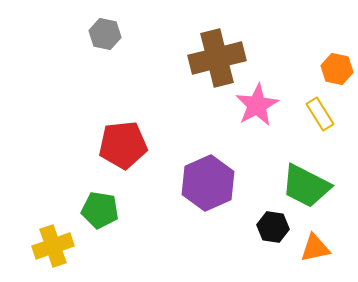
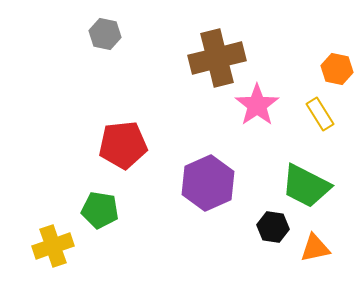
pink star: rotated 6 degrees counterclockwise
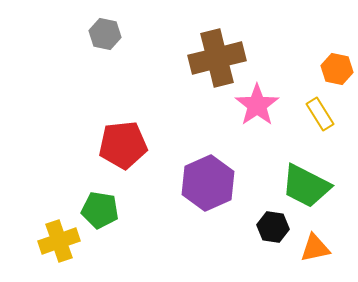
yellow cross: moved 6 px right, 5 px up
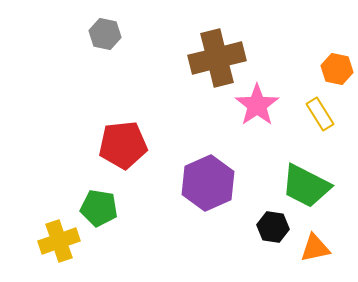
green pentagon: moved 1 px left, 2 px up
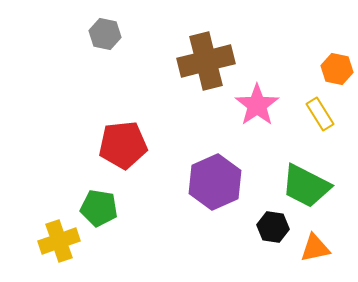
brown cross: moved 11 px left, 3 px down
purple hexagon: moved 7 px right, 1 px up
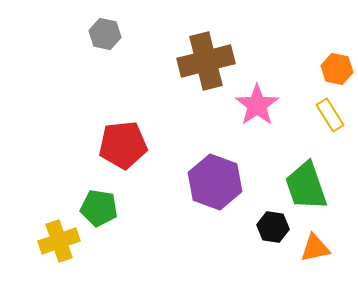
yellow rectangle: moved 10 px right, 1 px down
purple hexagon: rotated 16 degrees counterclockwise
green trapezoid: rotated 44 degrees clockwise
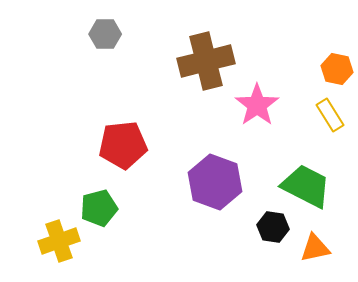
gray hexagon: rotated 12 degrees counterclockwise
green trapezoid: rotated 136 degrees clockwise
green pentagon: rotated 24 degrees counterclockwise
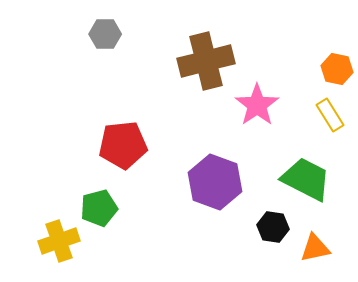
green trapezoid: moved 7 px up
